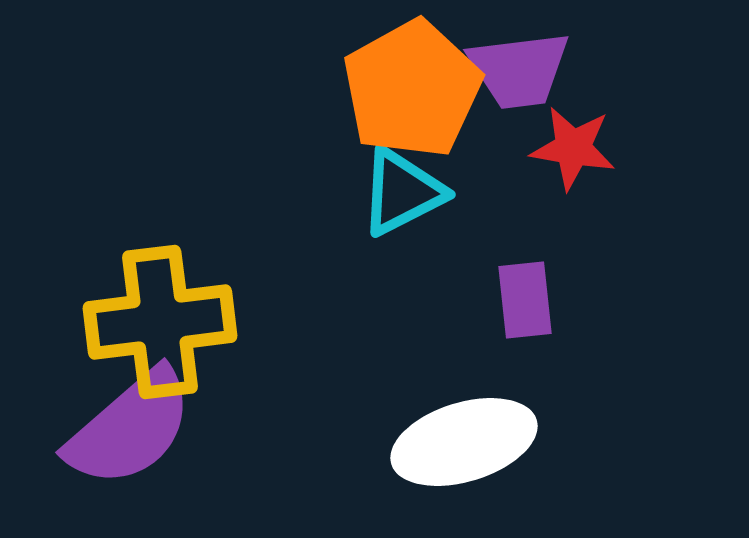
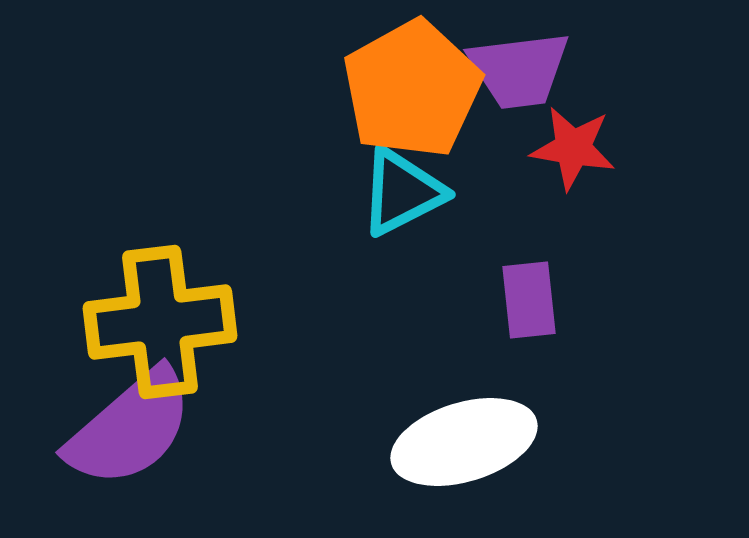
purple rectangle: moved 4 px right
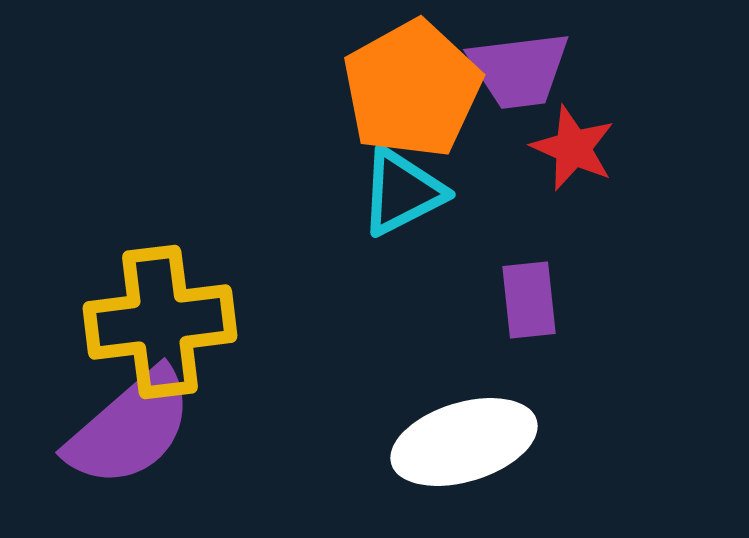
red star: rotated 14 degrees clockwise
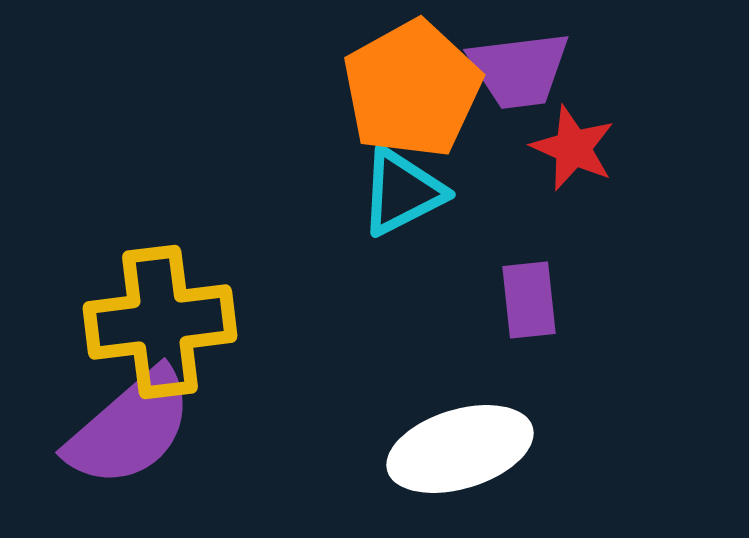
white ellipse: moved 4 px left, 7 px down
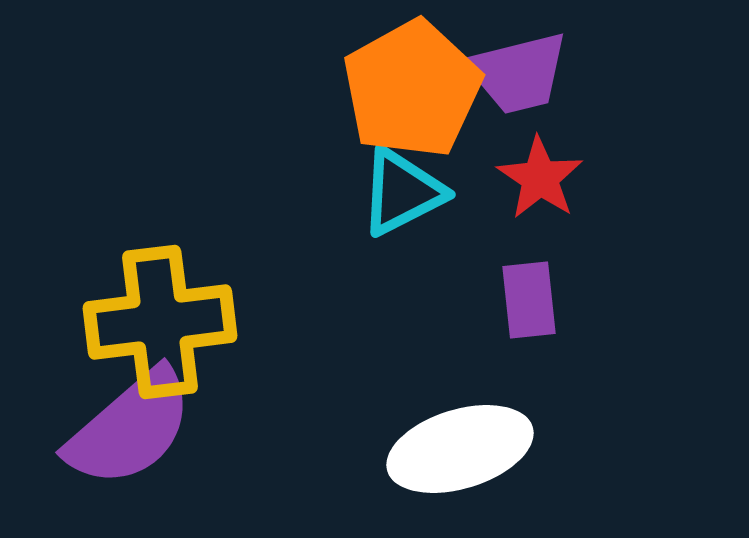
purple trapezoid: moved 1 px left, 3 px down; rotated 7 degrees counterclockwise
red star: moved 33 px left, 30 px down; rotated 10 degrees clockwise
